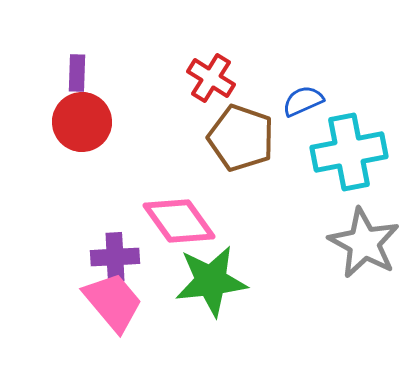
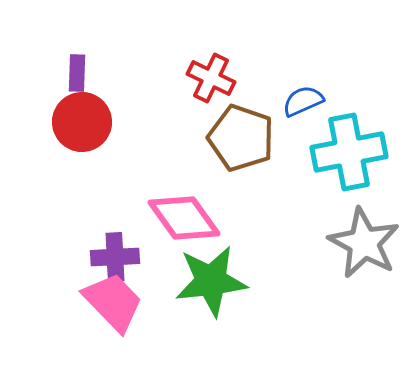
red cross: rotated 6 degrees counterclockwise
pink diamond: moved 5 px right, 3 px up
pink trapezoid: rotated 4 degrees counterclockwise
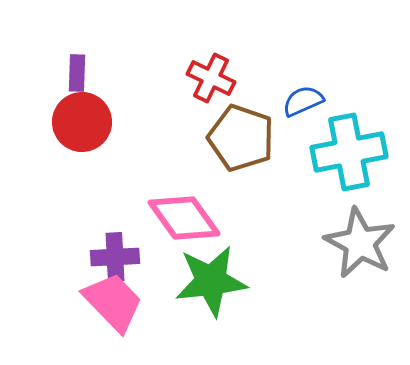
gray star: moved 4 px left
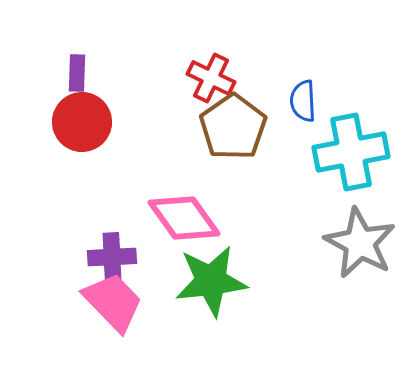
blue semicircle: rotated 69 degrees counterclockwise
brown pentagon: moved 8 px left, 11 px up; rotated 18 degrees clockwise
cyan cross: moved 2 px right
purple cross: moved 3 px left
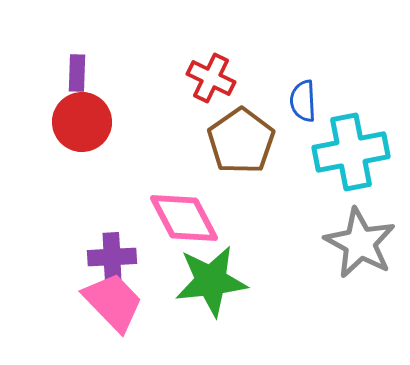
brown pentagon: moved 8 px right, 14 px down
pink diamond: rotated 8 degrees clockwise
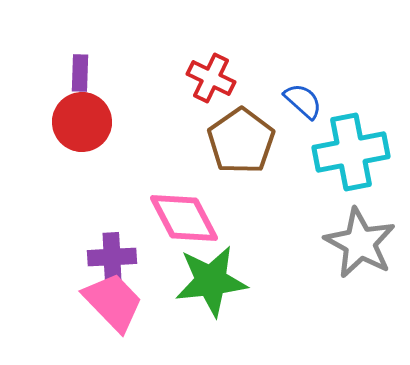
purple rectangle: moved 3 px right
blue semicircle: rotated 135 degrees clockwise
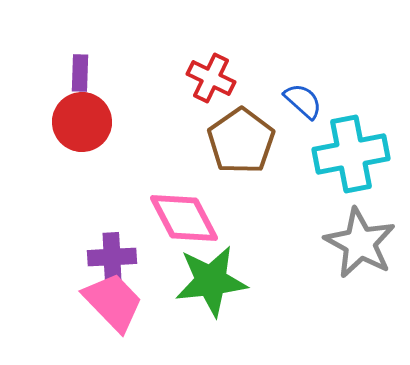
cyan cross: moved 2 px down
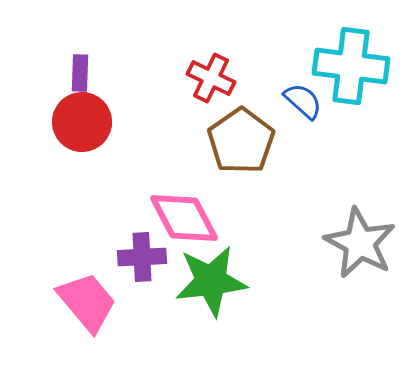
cyan cross: moved 88 px up; rotated 18 degrees clockwise
purple cross: moved 30 px right
pink trapezoid: moved 26 px left; rotated 4 degrees clockwise
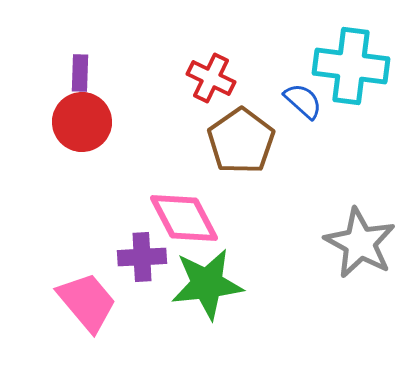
green star: moved 4 px left, 3 px down
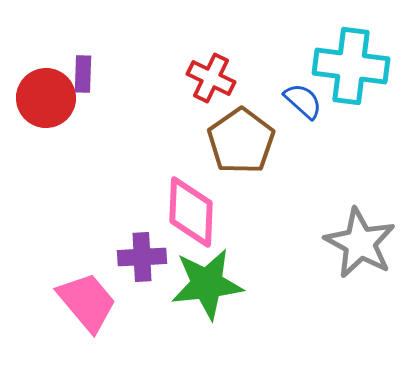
purple rectangle: moved 3 px right, 1 px down
red circle: moved 36 px left, 24 px up
pink diamond: moved 7 px right, 6 px up; rotated 30 degrees clockwise
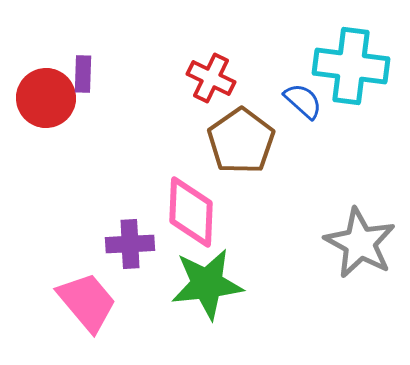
purple cross: moved 12 px left, 13 px up
